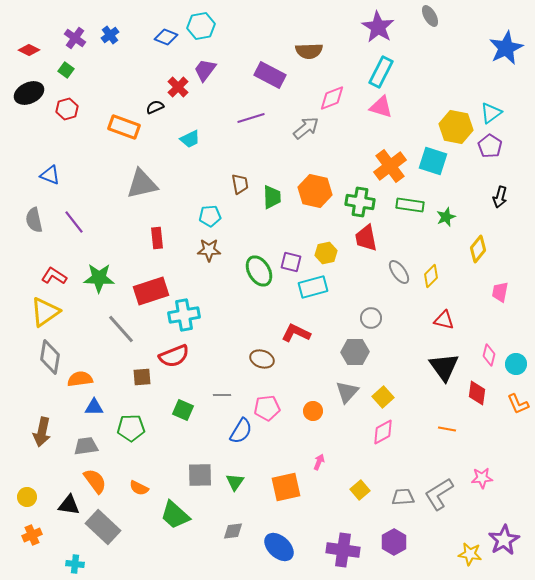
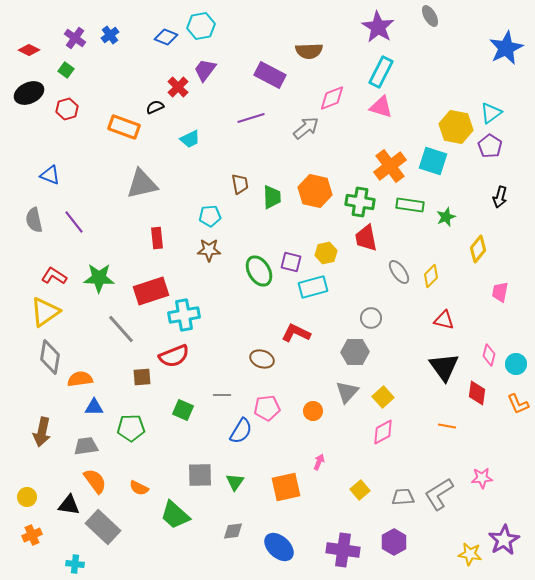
orange line at (447, 429): moved 3 px up
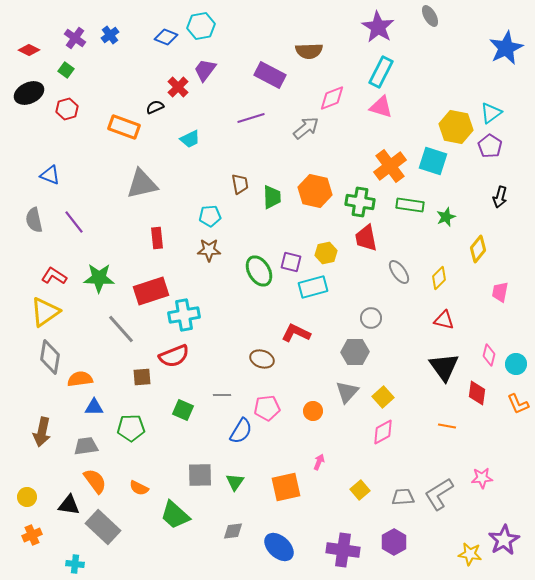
yellow diamond at (431, 276): moved 8 px right, 2 px down
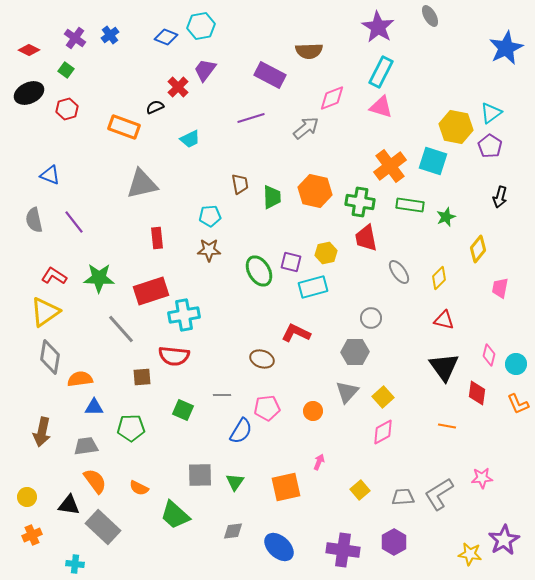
pink trapezoid at (500, 292): moved 4 px up
red semicircle at (174, 356): rotated 28 degrees clockwise
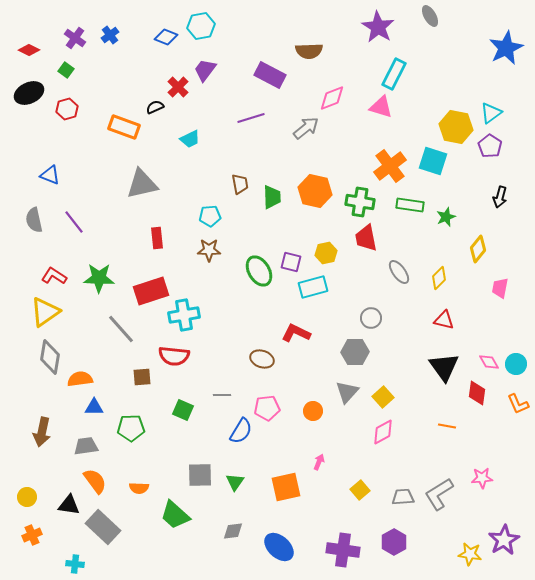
cyan rectangle at (381, 72): moved 13 px right, 2 px down
pink diamond at (489, 355): moved 7 px down; rotated 45 degrees counterclockwise
orange semicircle at (139, 488): rotated 24 degrees counterclockwise
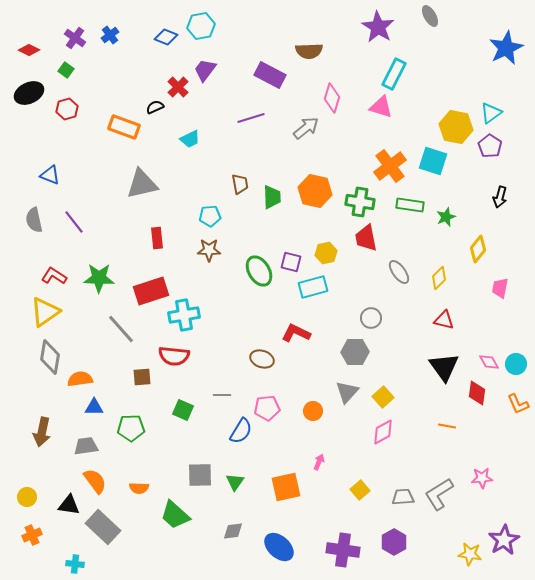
pink diamond at (332, 98): rotated 52 degrees counterclockwise
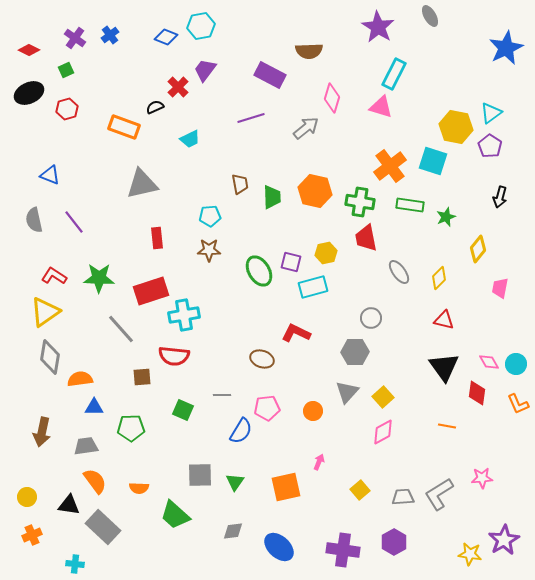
green square at (66, 70): rotated 28 degrees clockwise
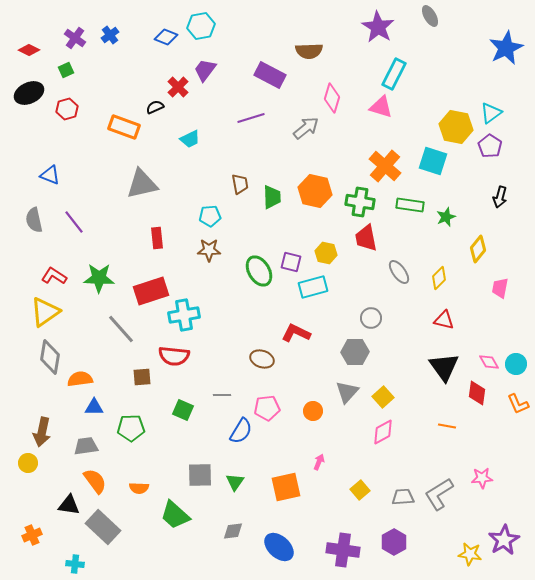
orange cross at (390, 166): moved 5 px left; rotated 12 degrees counterclockwise
yellow hexagon at (326, 253): rotated 25 degrees clockwise
yellow circle at (27, 497): moved 1 px right, 34 px up
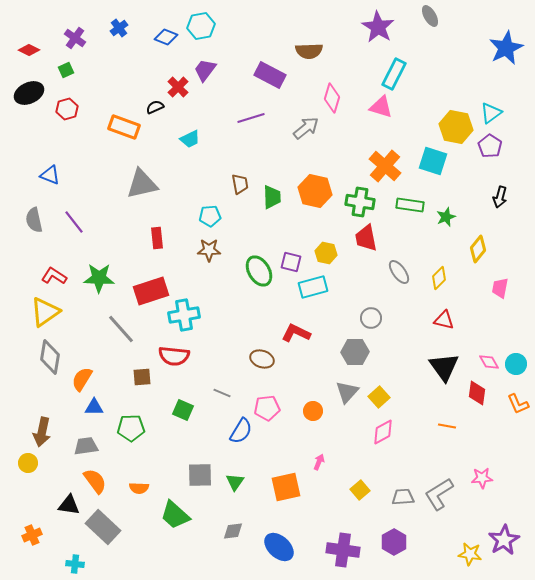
blue cross at (110, 35): moved 9 px right, 7 px up
orange semicircle at (80, 379): moved 2 px right; rotated 50 degrees counterclockwise
gray line at (222, 395): moved 2 px up; rotated 24 degrees clockwise
yellow square at (383, 397): moved 4 px left
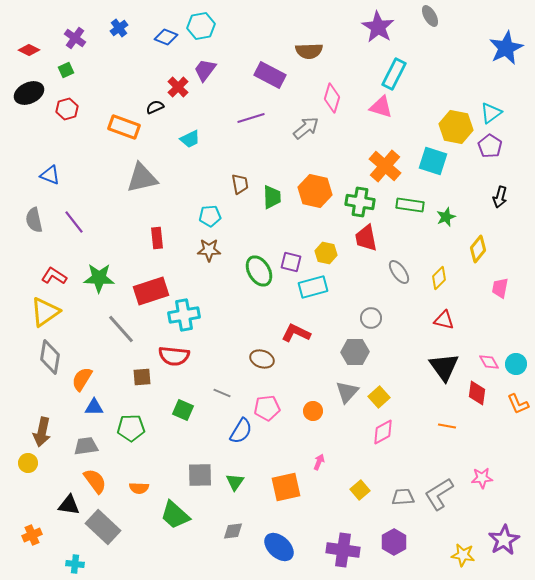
gray triangle at (142, 184): moved 6 px up
yellow star at (470, 554): moved 7 px left, 1 px down
